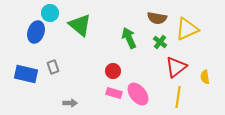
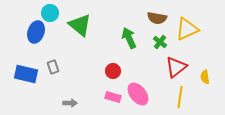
pink rectangle: moved 1 px left, 4 px down
yellow line: moved 2 px right
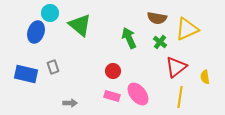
pink rectangle: moved 1 px left, 1 px up
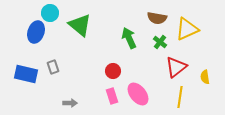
pink rectangle: rotated 56 degrees clockwise
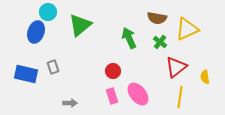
cyan circle: moved 2 px left, 1 px up
green triangle: rotated 40 degrees clockwise
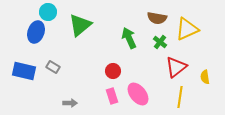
gray rectangle: rotated 40 degrees counterclockwise
blue rectangle: moved 2 px left, 3 px up
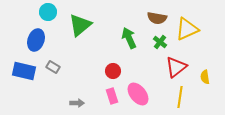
blue ellipse: moved 8 px down
gray arrow: moved 7 px right
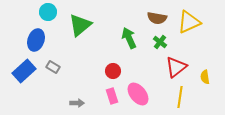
yellow triangle: moved 2 px right, 7 px up
blue rectangle: rotated 55 degrees counterclockwise
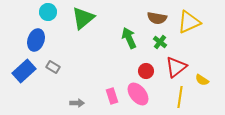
green triangle: moved 3 px right, 7 px up
red circle: moved 33 px right
yellow semicircle: moved 3 px left, 3 px down; rotated 48 degrees counterclockwise
